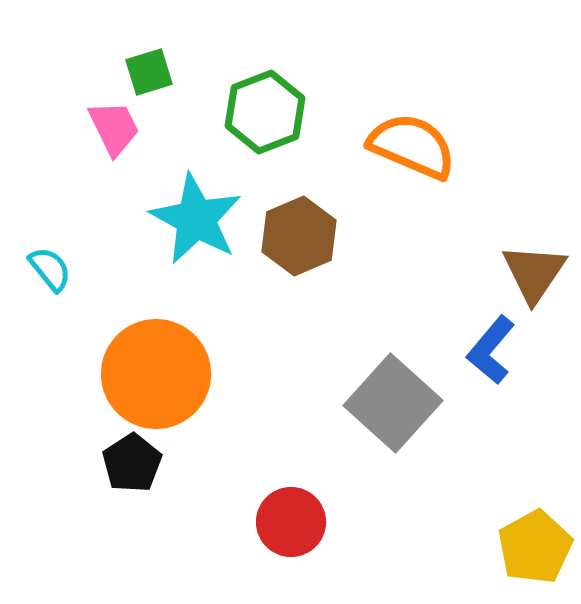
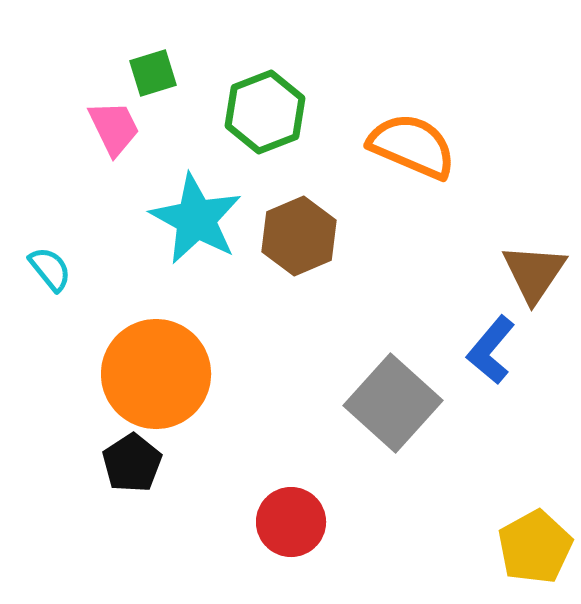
green square: moved 4 px right, 1 px down
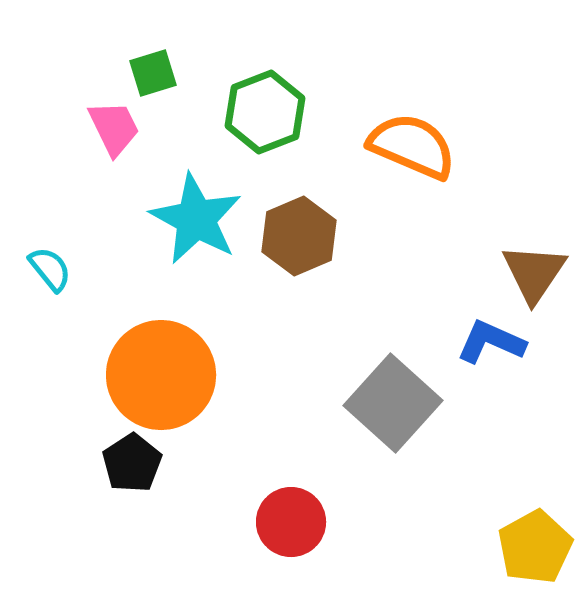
blue L-shape: moved 8 px up; rotated 74 degrees clockwise
orange circle: moved 5 px right, 1 px down
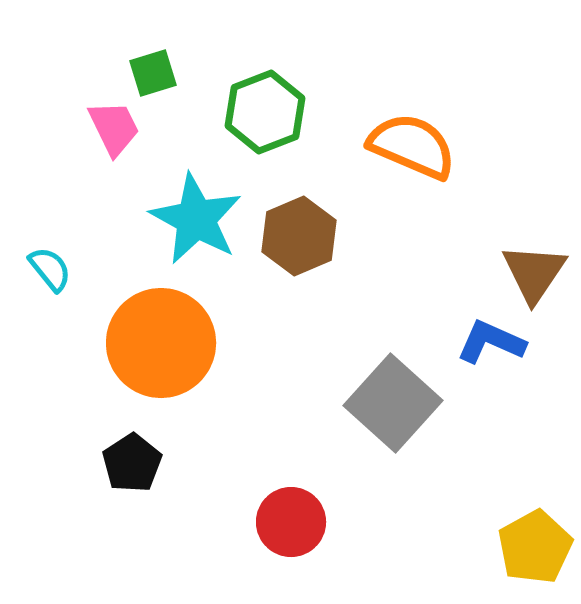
orange circle: moved 32 px up
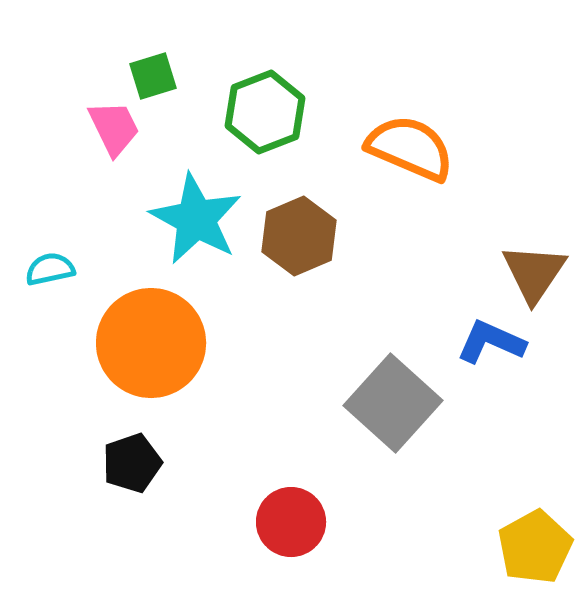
green square: moved 3 px down
orange semicircle: moved 2 px left, 2 px down
cyan semicircle: rotated 63 degrees counterclockwise
orange circle: moved 10 px left
black pentagon: rotated 14 degrees clockwise
